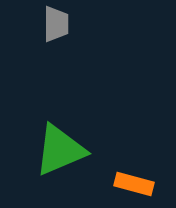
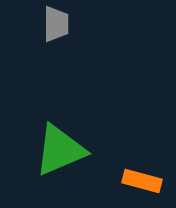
orange rectangle: moved 8 px right, 3 px up
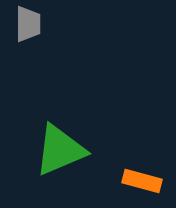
gray trapezoid: moved 28 px left
